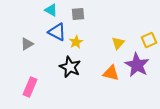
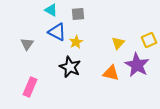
gray triangle: rotated 24 degrees counterclockwise
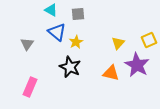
blue triangle: rotated 12 degrees clockwise
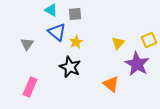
gray square: moved 3 px left
purple star: moved 1 px up
orange triangle: moved 11 px down; rotated 24 degrees clockwise
